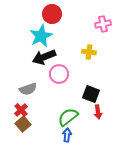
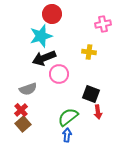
cyan star: rotated 10 degrees clockwise
black arrow: moved 1 px down
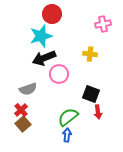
yellow cross: moved 1 px right, 2 px down
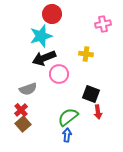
yellow cross: moved 4 px left
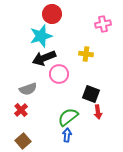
brown square: moved 17 px down
